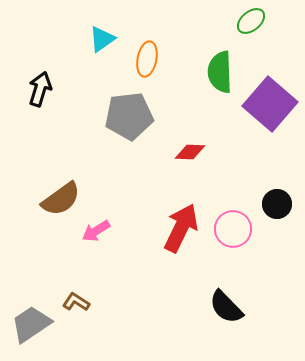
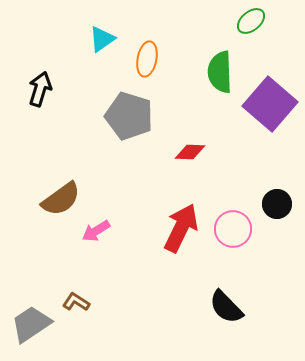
gray pentagon: rotated 24 degrees clockwise
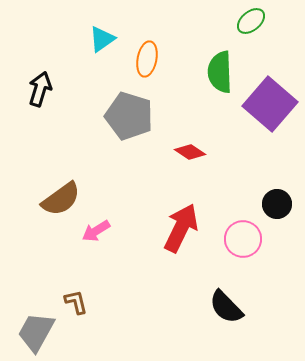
red diamond: rotated 32 degrees clockwise
pink circle: moved 10 px right, 10 px down
brown L-shape: rotated 44 degrees clockwise
gray trapezoid: moved 5 px right, 8 px down; rotated 27 degrees counterclockwise
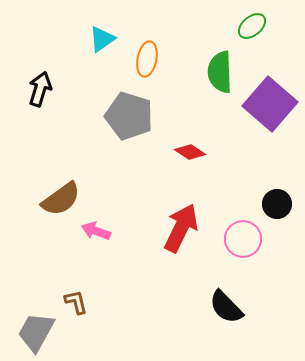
green ellipse: moved 1 px right, 5 px down
pink arrow: rotated 52 degrees clockwise
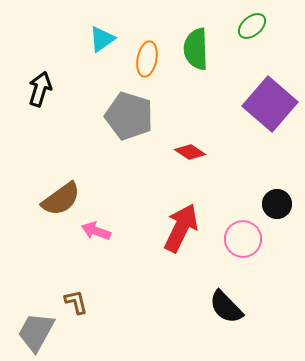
green semicircle: moved 24 px left, 23 px up
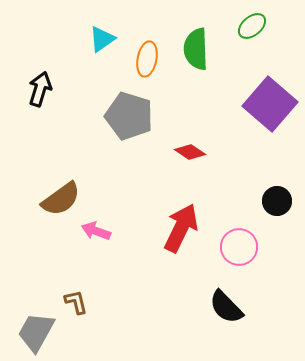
black circle: moved 3 px up
pink circle: moved 4 px left, 8 px down
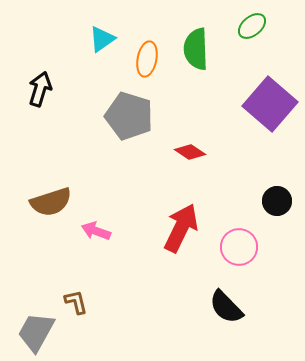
brown semicircle: moved 10 px left, 3 px down; rotated 18 degrees clockwise
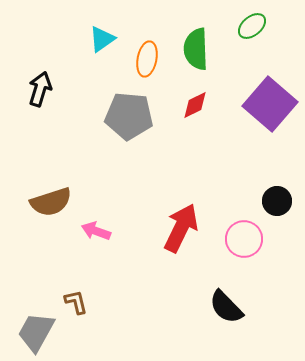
gray pentagon: rotated 12 degrees counterclockwise
red diamond: moved 5 px right, 47 px up; rotated 60 degrees counterclockwise
pink circle: moved 5 px right, 8 px up
